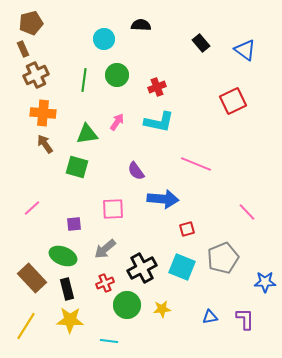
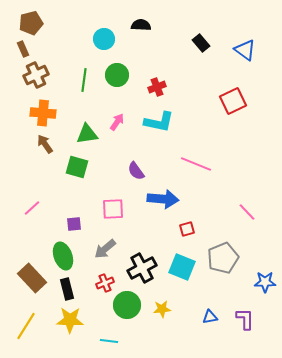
green ellipse at (63, 256): rotated 48 degrees clockwise
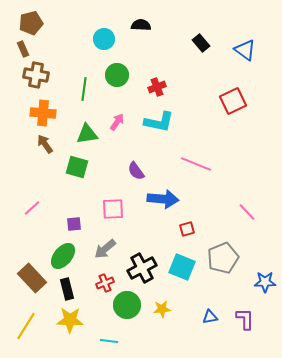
brown cross at (36, 75): rotated 35 degrees clockwise
green line at (84, 80): moved 9 px down
green ellipse at (63, 256): rotated 60 degrees clockwise
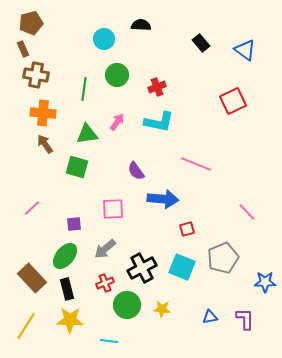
green ellipse at (63, 256): moved 2 px right
yellow star at (162, 309): rotated 12 degrees clockwise
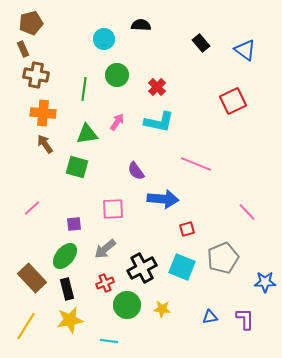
red cross at (157, 87): rotated 24 degrees counterclockwise
yellow star at (70, 320): rotated 12 degrees counterclockwise
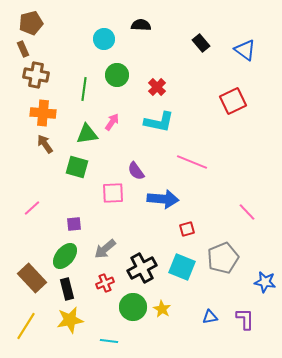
pink arrow at (117, 122): moved 5 px left
pink line at (196, 164): moved 4 px left, 2 px up
pink square at (113, 209): moved 16 px up
blue star at (265, 282): rotated 10 degrees clockwise
green circle at (127, 305): moved 6 px right, 2 px down
yellow star at (162, 309): rotated 24 degrees clockwise
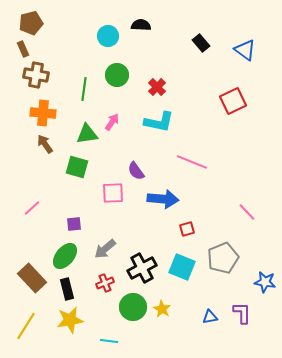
cyan circle at (104, 39): moved 4 px right, 3 px up
purple L-shape at (245, 319): moved 3 px left, 6 px up
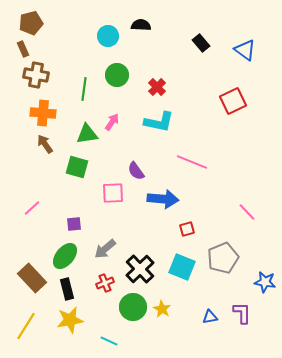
black cross at (142, 268): moved 2 px left, 1 px down; rotated 16 degrees counterclockwise
cyan line at (109, 341): rotated 18 degrees clockwise
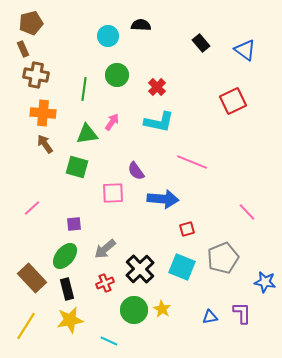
green circle at (133, 307): moved 1 px right, 3 px down
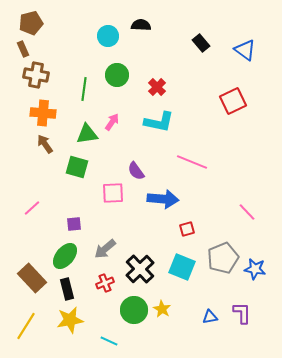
blue star at (265, 282): moved 10 px left, 13 px up
